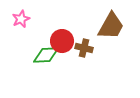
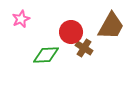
red circle: moved 9 px right, 9 px up
brown cross: rotated 18 degrees clockwise
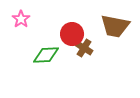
pink star: rotated 12 degrees counterclockwise
brown trapezoid: moved 4 px right; rotated 72 degrees clockwise
red circle: moved 1 px right, 2 px down
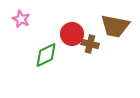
pink star: rotated 12 degrees counterclockwise
brown cross: moved 6 px right, 4 px up; rotated 18 degrees counterclockwise
green diamond: rotated 24 degrees counterclockwise
